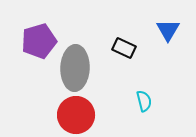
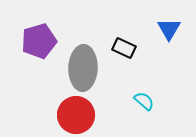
blue triangle: moved 1 px right, 1 px up
gray ellipse: moved 8 px right
cyan semicircle: rotated 35 degrees counterclockwise
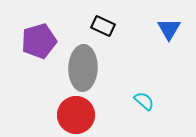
black rectangle: moved 21 px left, 22 px up
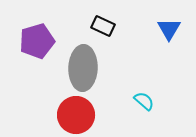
purple pentagon: moved 2 px left
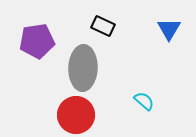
purple pentagon: rotated 8 degrees clockwise
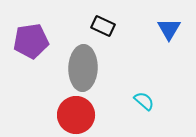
purple pentagon: moved 6 px left
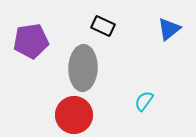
blue triangle: rotated 20 degrees clockwise
cyan semicircle: rotated 95 degrees counterclockwise
red circle: moved 2 px left
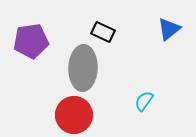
black rectangle: moved 6 px down
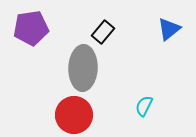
black rectangle: rotated 75 degrees counterclockwise
purple pentagon: moved 13 px up
cyan semicircle: moved 5 px down; rotated 10 degrees counterclockwise
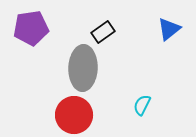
black rectangle: rotated 15 degrees clockwise
cyan semicircle: moved 2 px left, 1 px up
